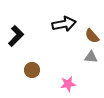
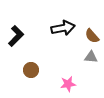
black arrow: moved 1 px left, 4 px down
brown circle: moved 1 px left
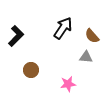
black arrow: rotated 45 degrees counterclockwise
gray triangle: moved 5 px left
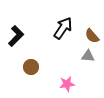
gray triangle: moved 2 px right, 1 px up
brown circle: moved 3 px up
pink star: moved 1 px left
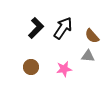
black L-shape: moved 20 px right, 8 px up
pink star: moved 3 px left, 15 px up
